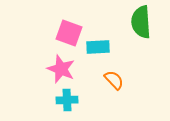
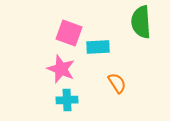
orange semicircle: moved 3 px right, 3 px down; rotated 10 degrees clockwise
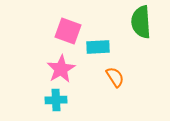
pink square: moved 1 px left, 2 px up
pink star: rotated 20 degrees clockwise
orange semicircle: moved 2 px left, 6 px up
cyan cross: moved 11 px left
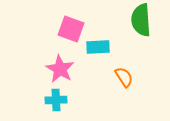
green semicircle: moved 2 px up
pink square: moved 3 px right, 2 px up
pink star: moved 1 px left; rotated 12 degrees counterclockwise
orange semicircle: moved 9 px right
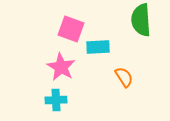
pink star: moved 1 px right, 2 px up
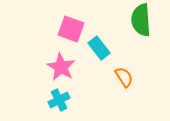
cyan rectangle: moved 1 px right, 1 px down; rotated 55 degrees clockwise
cyan cross: moved 3 px right; rotated 25 degrees counterclockwise
